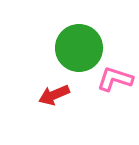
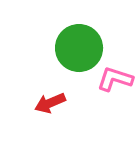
red arrow: moved 4 px left, 8 px down
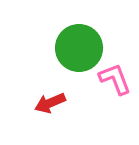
pink L-shape: rotated 51 degrees clockwise
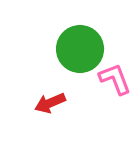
green circle: moved 1 px right, 1 px down
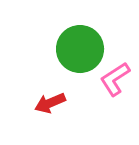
pink L-shape: rotated 102 degrees counterclockwise
